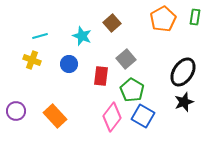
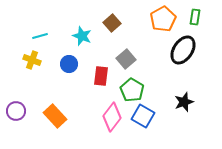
black ellipse: moved 22 px up
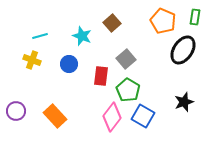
orange pentagon: moved 2 px down; rotated 20 degrees counterclockwise
green pentagon: moved 4 px left
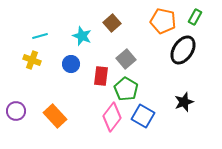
green rectangle: rotated 21 degrees clockwise
orange pentagon: rotated 10 degrees counterclockwise
blue circle: moved 2 px right
green pentagon: moved 2 px left, 1 px up
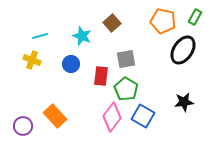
gray square: rotated 30 degrees clockwise
black star: rotated 12 degrees clockwise
purple circle: moved 7 px right, 15 px down
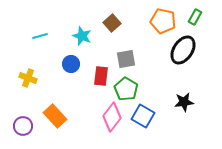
yellow cross: moved 4 px left, 18 px down
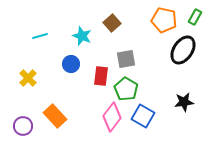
orange pentagon: moved 1 px right, 1 px up
yellow cross: rotated 24 degrees clockwise
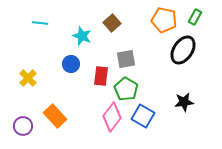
cyan line: moved 13 px up; rotated 21 degrees clockwise
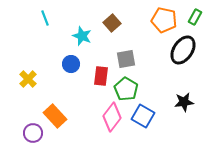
cyan line: moved 5 px right, 5 px up; rotated 63 degrees clockwise
yellow cross: moved 1 px down
purple circle: moved 10 px right, 7 px down
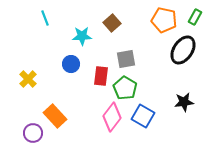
cyan star: rotated 24 degrees counterclockwise
green pentagon: moved 1 px left, 1 px up
